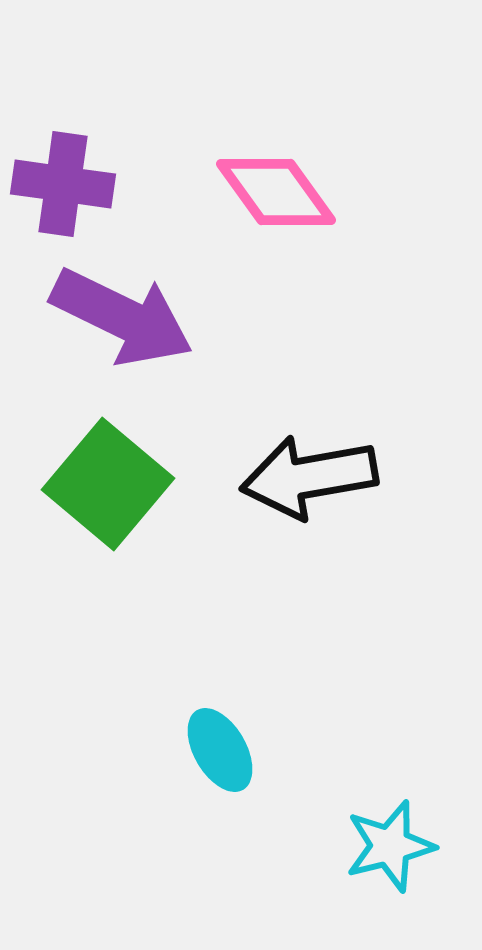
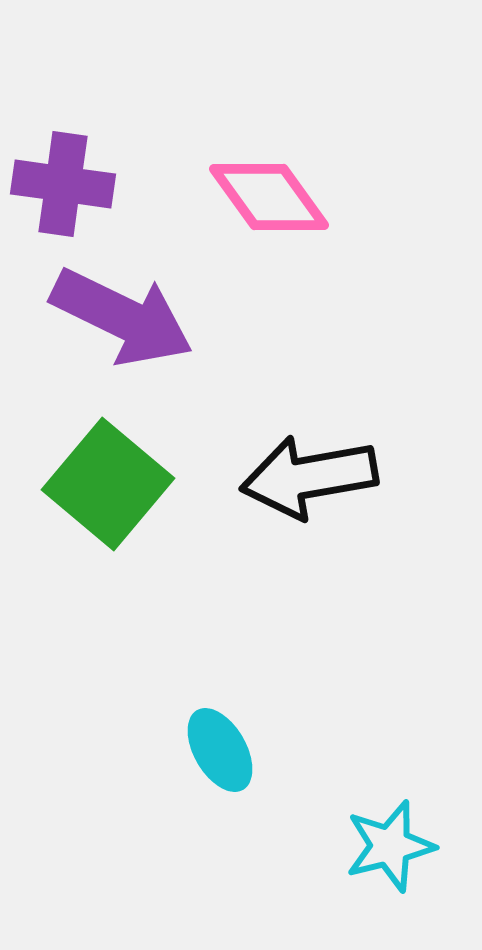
pink diamond: moved 7 px left, 5 px down
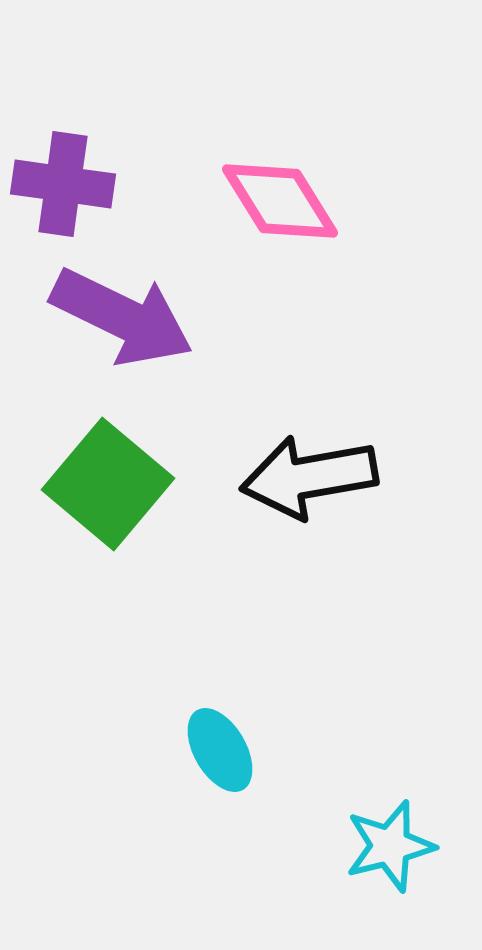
pink diamond: moved 11 px right, 4 px down; rotated 4 degrees clockwise
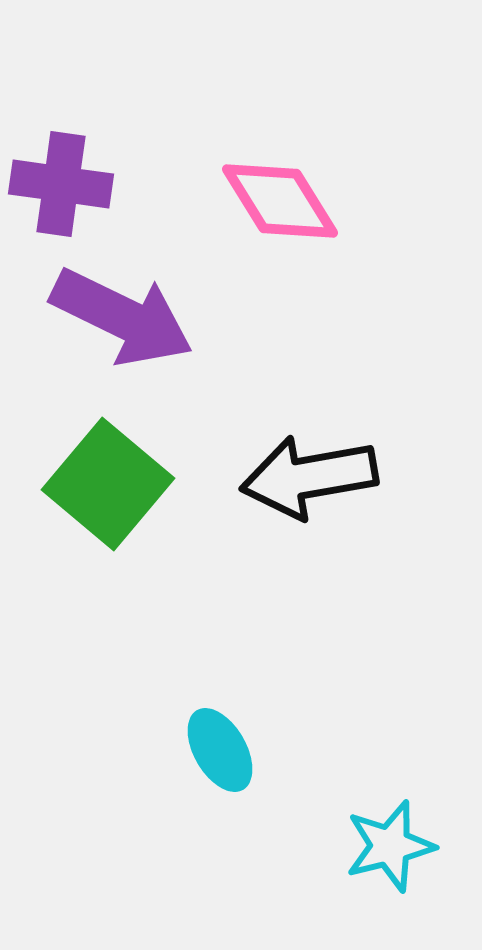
purple cross: moved 2 px left
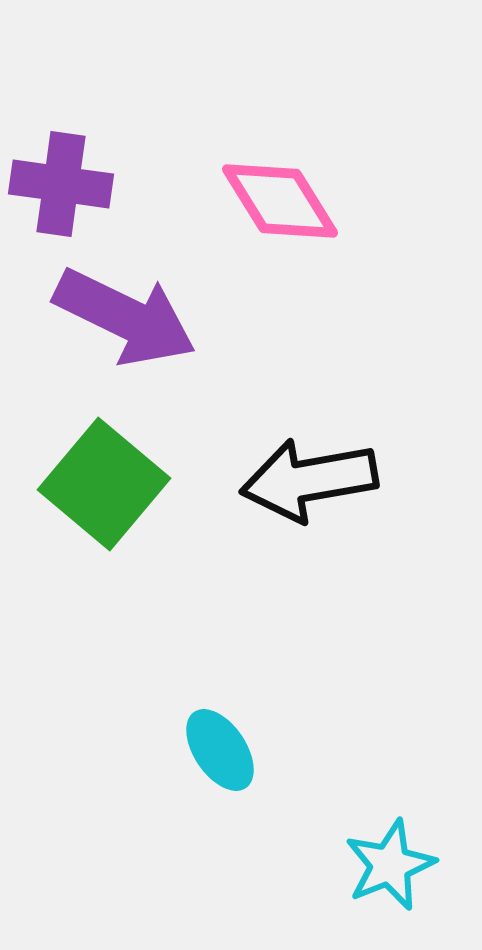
purple arrow: moved 3 px right
black arrow: moved 3 px down
green square: moved 4 px left
cyan ellipse: rotated 4 degrees counterclockwise
cyan star: moved 19 px down; rotated 8 degrees counterclockwise
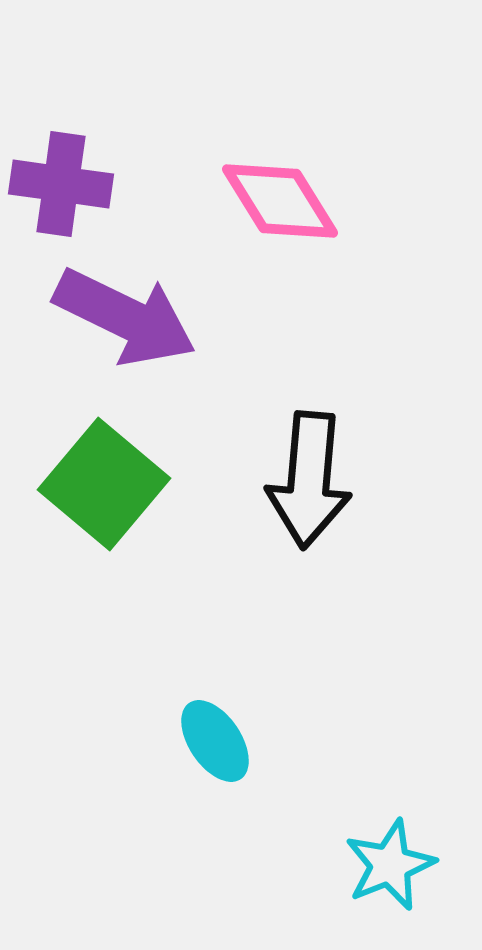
black arrow: rotated 75 degrees counterclockwise
cyan ellipse: moved 5 px left, 9 px up
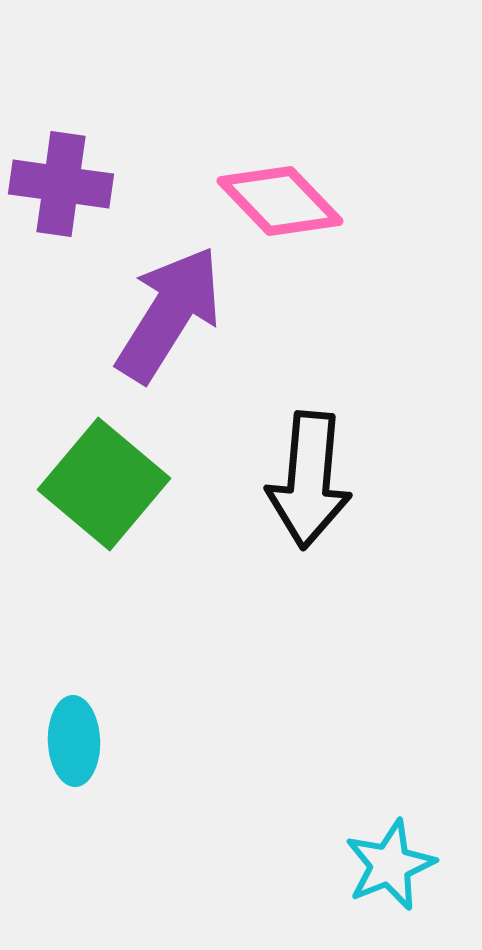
pink diamond: rotated 12 degrees counterclockwise
purple arrow: moved 44 px right, 3 px up; rotated 84 degrees counterclockwise
cyan ellipse: moved 141 px left; rotated 32 degrees clockwise
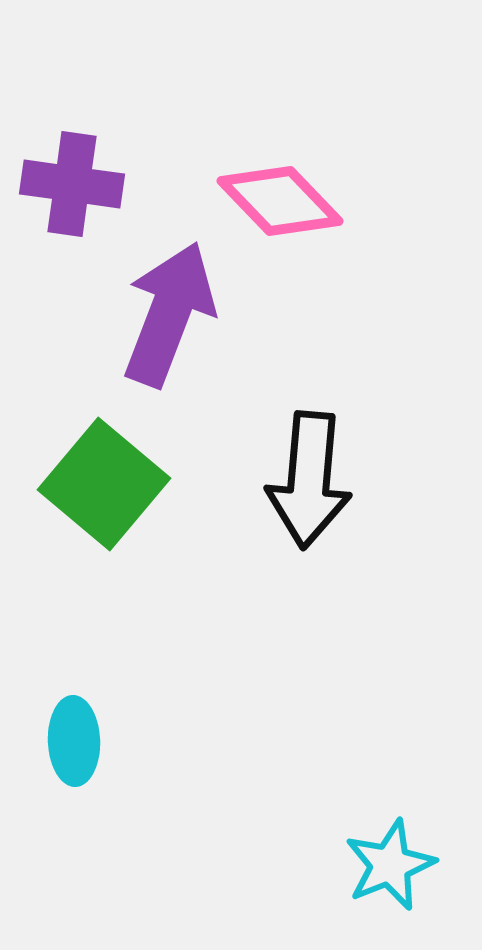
purple cross: moved 11 px right
purple arrow: rotated 11 degrees counterclockwise
